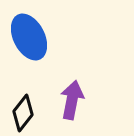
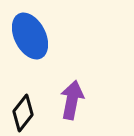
blue ellipse: moved 1 px right, 1 px up
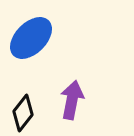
blue ellipse: moved 1 px right, 2 px down; rotated 72 degrees clockwise
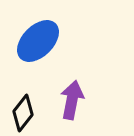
blue ellipse: moved 7 px right, 3 px down
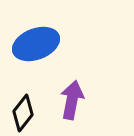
blue ellipse: moved 2 px left, 3 px down; rotated 24 degrees clockwise
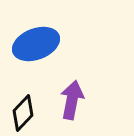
black diamond: rotated 6 degrees clockwise
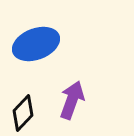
purple arrow: rotated 9 degrees clockwise
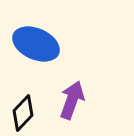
blue ellipse: rotated 45 degrees clockwise
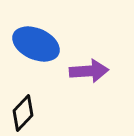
purple arrow: moved 17 px right, 29 px up; rotated 66 degrees clockwise
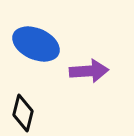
black diamond: rotated 30 degrees counterclockwise
